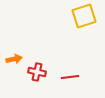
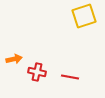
red line: rotated 18 degrees clockwise
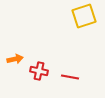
orange arrow: moved 1 px right
red cross: moved 2 px right, 1 px up
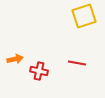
red line: moved 7 px right, 14 px up
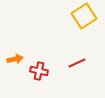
yellow square: rotated 15 degrees counterclockwise
red line: rotated 36 degrees counterclockwise
